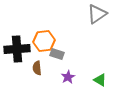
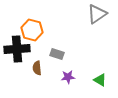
orange hexagon: moved 12 px left, 11 px up; rotated 20 degrees clockwise
purple star: rotated 24 degrees clockwise
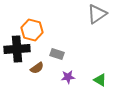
brown semicircle: rotated 120 degrees counterclockwise
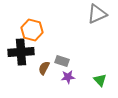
gray triangle: rotated 10 degrees clockwise
black cross: moved 4 px right, 3 px down
gray rectangle: moved 5 px right, 7 px down
brown semicircle: moved 7 px right; rotated 152 degrees clockwise
green triangle: rotated 16 degrees clockwise
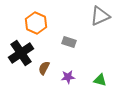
gray triangle: moved 3 px right, 2 px down
orange hexagon: moved 4 px right, 7 px up; rotated 10 degrees clockwise
black cross: moved 1 px down; rotated 30 degrees counterclockwise
gray rectangle: moved 7 px right, 19 px up
green triangle: rotated 32 degrees counterclockwise
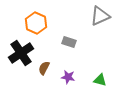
purple star: rotated 16 degrees clockwise
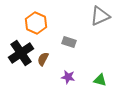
brown semicircle: moved 1 px left, 9 px up
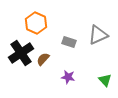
gray triangle: moved 2 px left, 19 px down
brown semicircle: rotated 16 degrees clockwise
green triangle: moved 5 px right; rotated 32 degrees clockwise
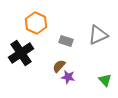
gray rectangle: moved 3 px left, 1 px up
brown semicircle: moved 16 px right, 7 px down
